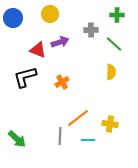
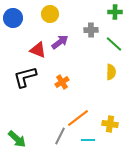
green cross: moved 2 px left, 3 px up
purple arrow: rotated 18 degrees counterclockwise
gray line: rotated 24 degrees clockwise
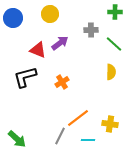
purple arrow: moved 1 px down
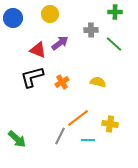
yellow semicircle: moved 13 px left, 10 px down; rotated 77 degrees counterclockwise
black L-shape: moved 7 px right
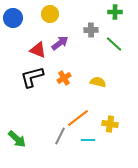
orange cross: moved 2 px right, 4 px up
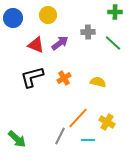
yellow circle: moved 2 px left, 1 px down
gray cross: moved 3 px left, 2 px down
green line: moved 1 px left, 1 px up
red triangle: moved 2 px left, 5 px up
orange line: rotated 10 degrees counterclockwise
yellow cross: moved 3 px left, 2 px up; rotated 21 degrees clockwise
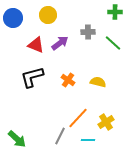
orange cross: moved 4 px right, 2 px down; rotated 24 degrees counterclockwise
yellow cross: moved 1 px left; rotated 28 degrees clockwise
